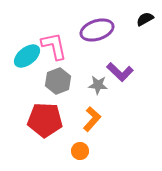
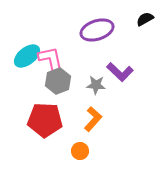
pink L-shape: moved 3 px left, 14 px down
gray star: moved 2 px left
orange L-shape: moved 1 px right
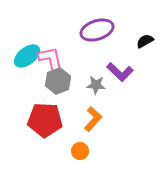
black semicircle: moved 22 px down
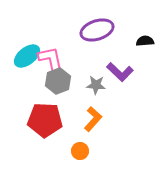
black semicircle: rotated 24 degrees clockwise
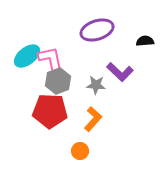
red pentagon: moved 5 px right, 9 px up
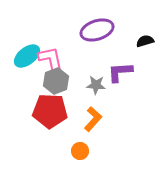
black semicircle: rotated 12 degrees counterclockwise
purple L-shape: rotated 132 degrees clockwise
gray hexagon: moved 2 px left
